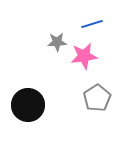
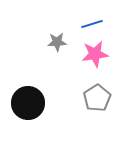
pink star: moved 11 px right, 2 px up
black circle: moved 2 px up
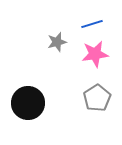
gray star: rotated 12 degrees counterclockwise
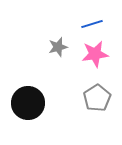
gray star: moved 1 px right, 5 px down
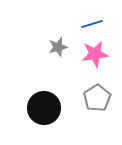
black circle: moved 16 px right, 5 px down
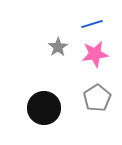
gray star: rotated 18 degrees counterclockwise
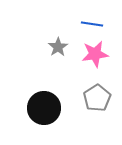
blue line: rotated 25 degrees clockwise
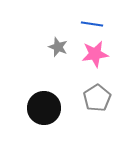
gray star: rotated 18 degrees counterclockwise
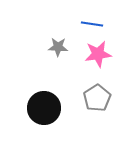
gray star: rotated 18 degrees counterclockwise
pink star: moved 3 px right
